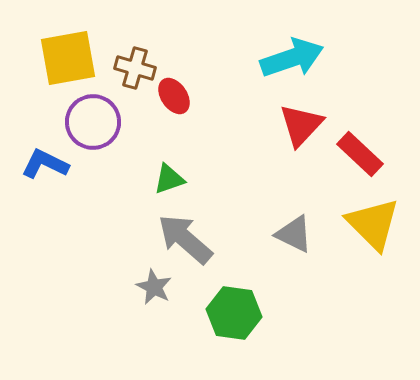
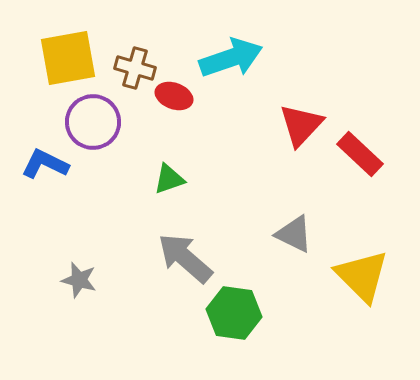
cyan arrow: moved 61 px left
red ellipse: rotated 36 degrees counterclockwise
yellow triangle: moved 11 px left, 52 px down
gray arrow: moved 19 px down
gray star: moved 75 px left, 7 px up; rotated 12 degrees counterclockwise
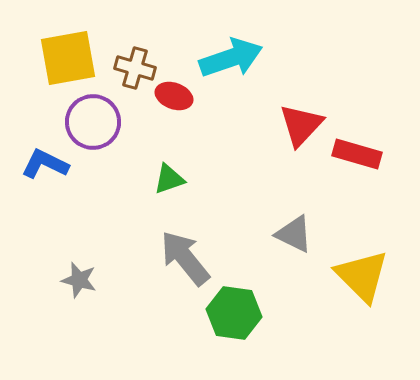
red rectangle: moved 3 px left; rotated 27 degrees counterclockwise
gray arrow: rotated 10 degrees clockwise
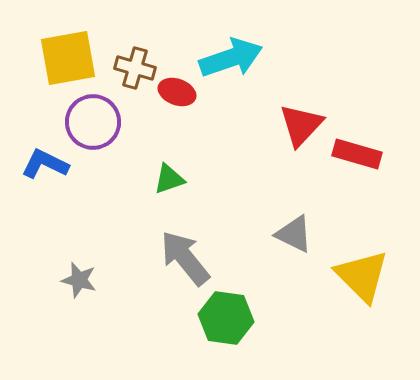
red ellipse: moved 3 px right, 4 px up
green hexagon: moved 8 px left, 5 px down
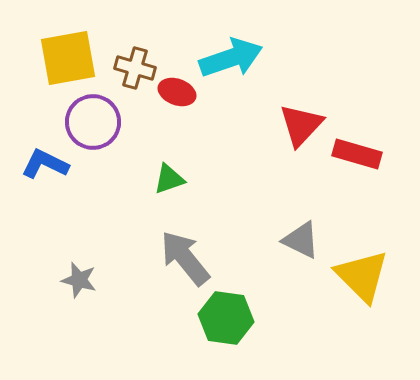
gray triangle: moved 7 px right, 6 px down
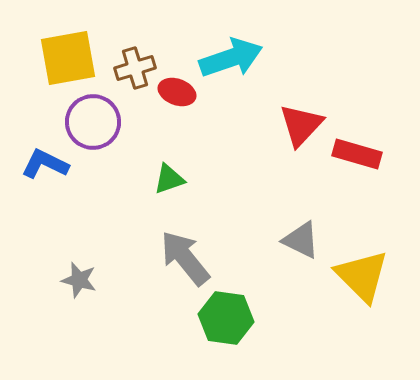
brown cross: rotated 33 degrees counterclockwise
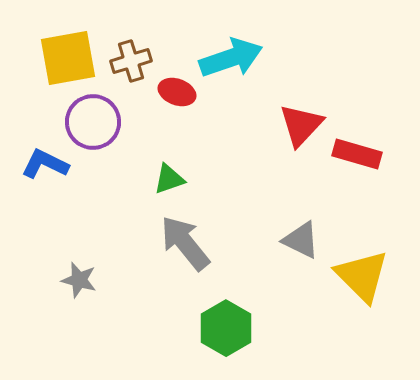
brown cross: moved 4 px left, 7 px up
gray arrow: moved 15 px up
green hexagon: moved 10 px down; rotated 22 degrees clockwise
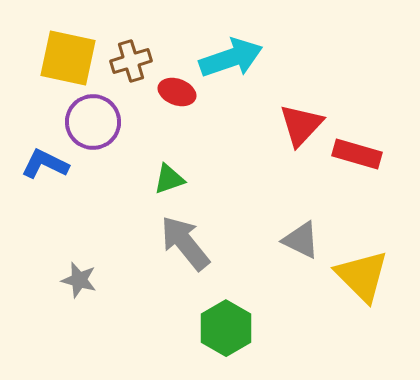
yellow square: rotated 22 degrees clockwise
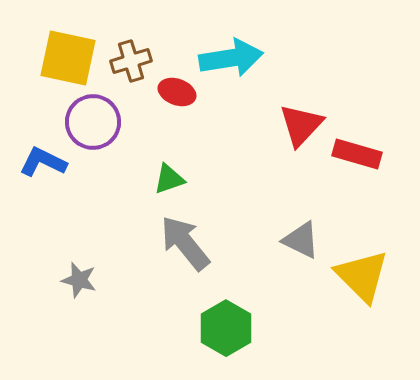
cyan arrow: rotated 10 degrees clockwise
blue L-shape: moved 2 px left, 2 px up
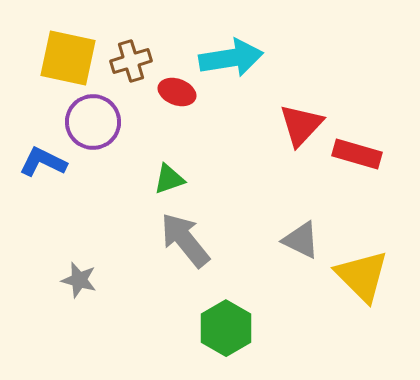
gray arrow: moved 3 px up
